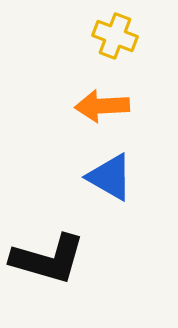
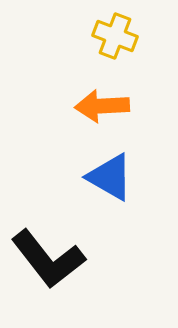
black L-shape: rotated 36 degrees clockwise
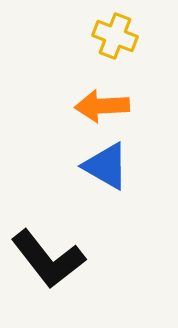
blue triangle: moved 4 px left, 11 px up
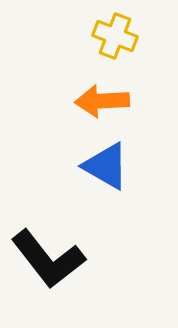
orange arrow: moved 5 px up
